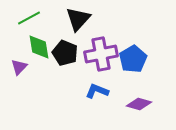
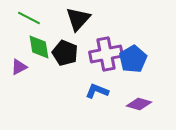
green line: rotated 55 degrees clockwise
purple cross: moved 5 px right
purple triangle: rotated 18 degrees clockwise
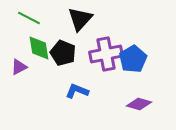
black triangle: moved 2 px right
green diamond: moved 1 px down
black pentagon: moved 2 px left
blue L-shape: moved 20 px left
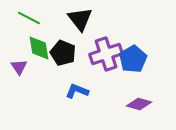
black triangle: rotated 20 degrees counterclockwise
purple cross: rotated 8 degrees counterclockwise
purple triangle: rotated 36 degrees counterclockwise
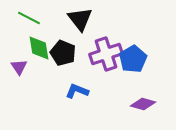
purple diamond: moved 4 px right
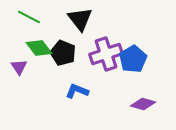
green line: moved 1 px up
green diamond: rotated 28 degrees counterclockwise
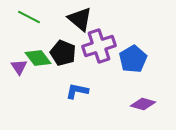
black triangle: rotated 12 degrees counterclockwise
green diamond: moved 1 px left, 10 px down
purple cross: moved 7 px left, 8 px up
blue L-shape: rotated 10 degrees counterclockwise
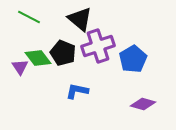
purple cross: moved 1 px left
purple triangle: moved 1 px right
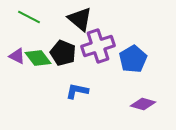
purple triangle: moved 3 px left, 11 px up; rotated 30 degrees counterclockwise
